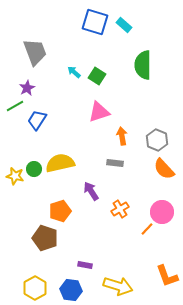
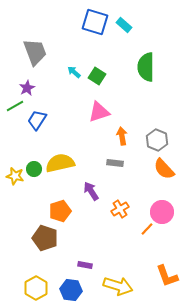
green semicircle: moved 3 px right, 2 px down
yellow hexagon: moved 1 px right
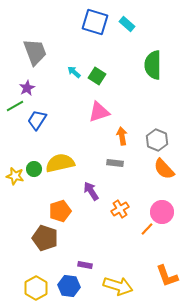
cyan rectangle: moved 3 px right, 1 px up
green semicircle: moved 7 px right, 2 px up
blue hexagon: moved 2 px left, 4 px up
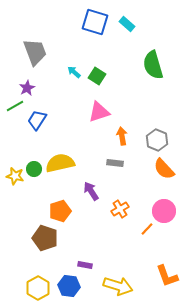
green semicircle: rotated 16 degrees counterclockwise
pink circle: moved 2 px right, 1 px up
yellow hexagon: moved 2 px right
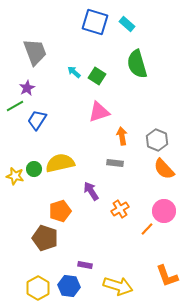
green semicircle: moved 16 px left, 1 px up
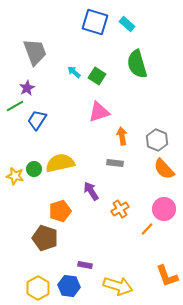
pink circle: moved 2 px up
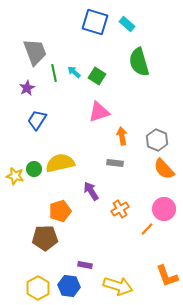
green semicircle: moved 2 px right, 2 px up
green line: moved 39 px right, 33 px up; rotated 72 degrees counterclockwise
brown pentagon: rotated 20 degrees counterclockwise
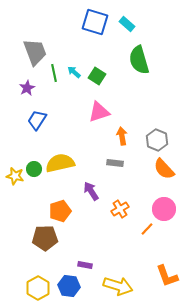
green semicircle: moved 2 px up
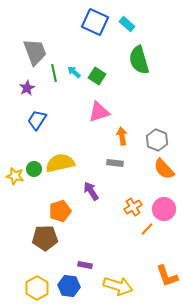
blue square: rotated 8 degrees clockwise
orange cross: moved 13 px right, 2 px up
yellow hexagon: moved 1 px left
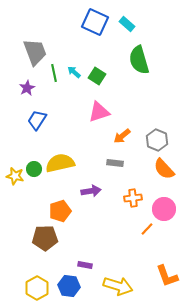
orange arrow: rotated 120 degrees counterclockwise
purple arrow: rotated 114 degrees clockwise
orange cross: moved 9 px up; rotated 24 degrees clockwise
